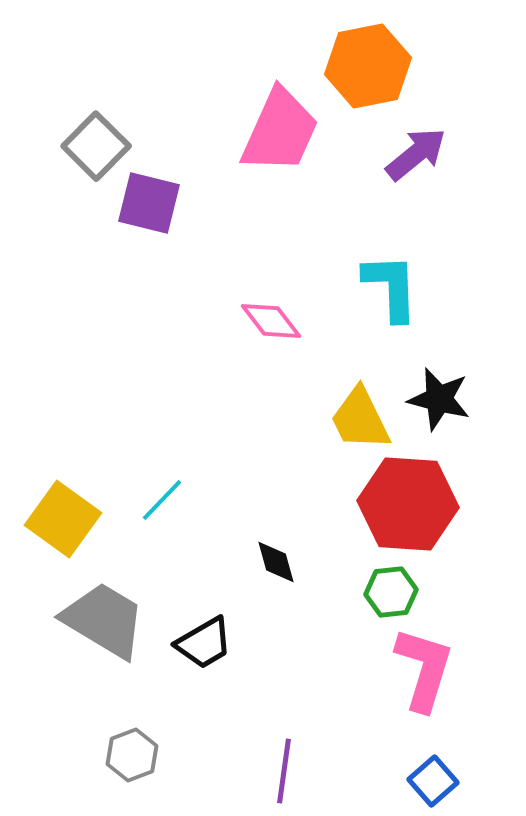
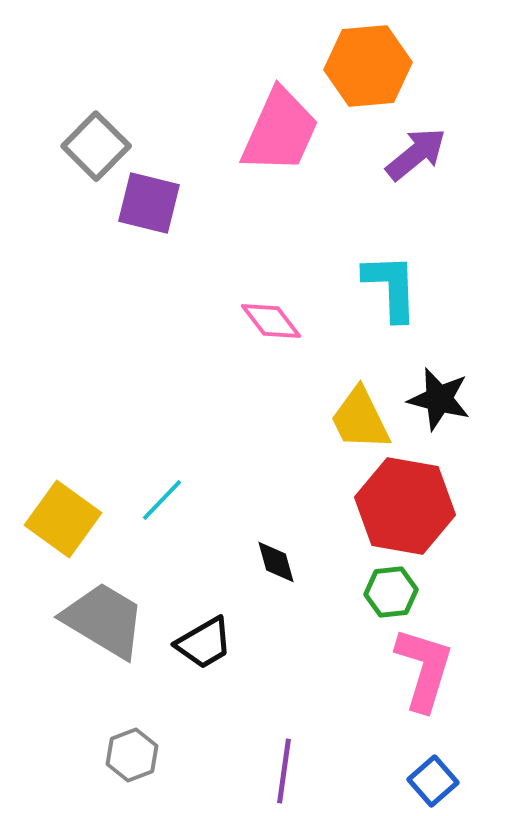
orange hexagon: rotated 6 degrees clockwise
red hexagon: moved 3 px left, 2 px down; rotated 6 degrees clockwise
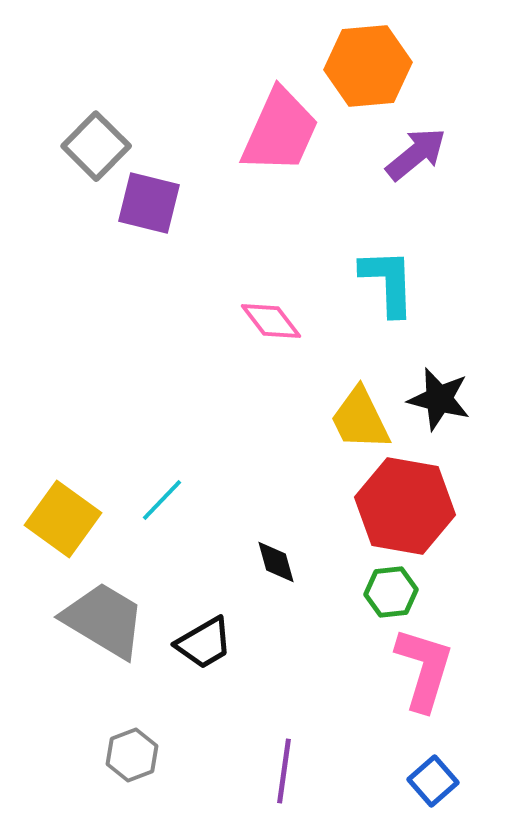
cyan L-shape: moved 3 px left, 5 px up
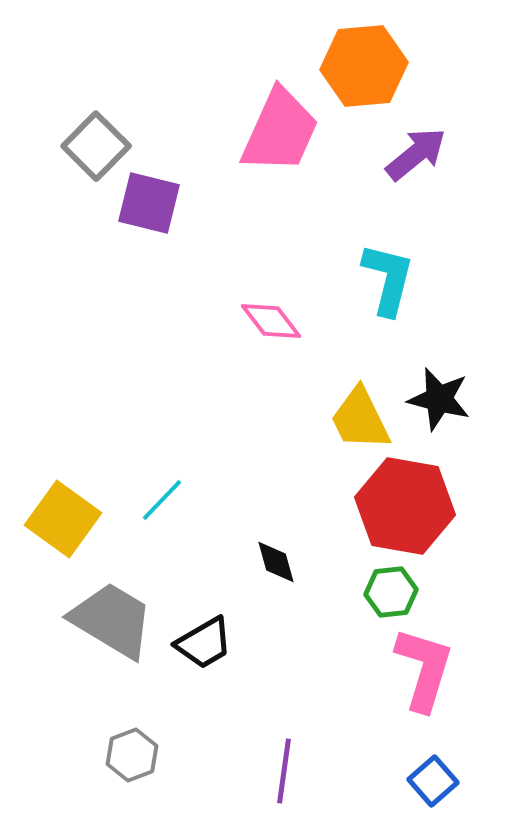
orange hexagon: moved 4 px left
cyan L-shape: moved 3 px up; rotated 16 degrees clockwise
gray trapezoid: moved 8 px right
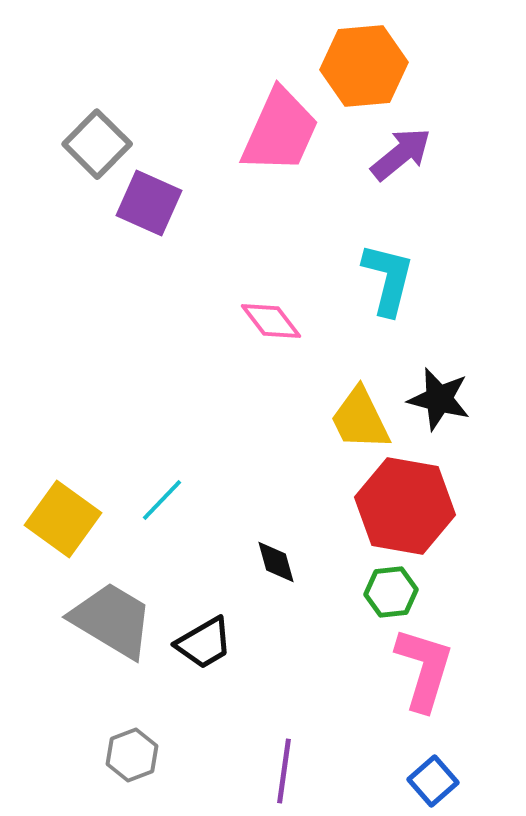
gray square: moved 1 px right, 2 px up
purple arrow: moved 15 px left
purple square: rotated 10 degrees clockwise
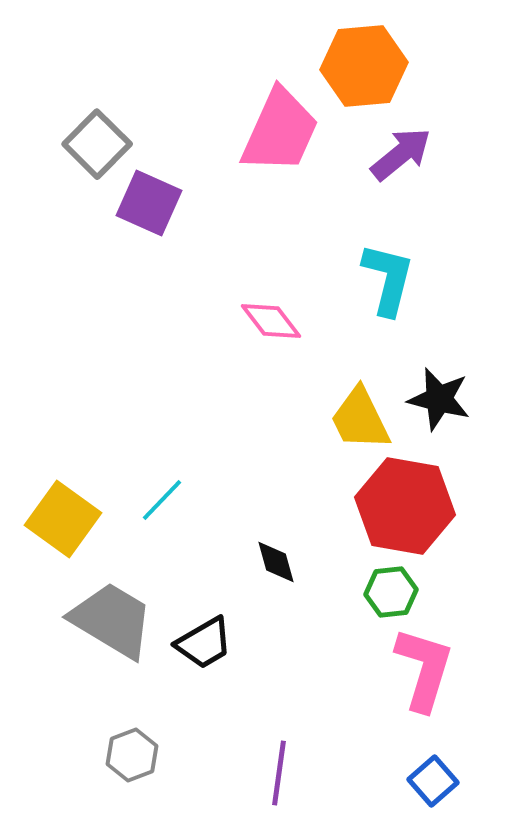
purple line: moved 5 px left, 2 px down
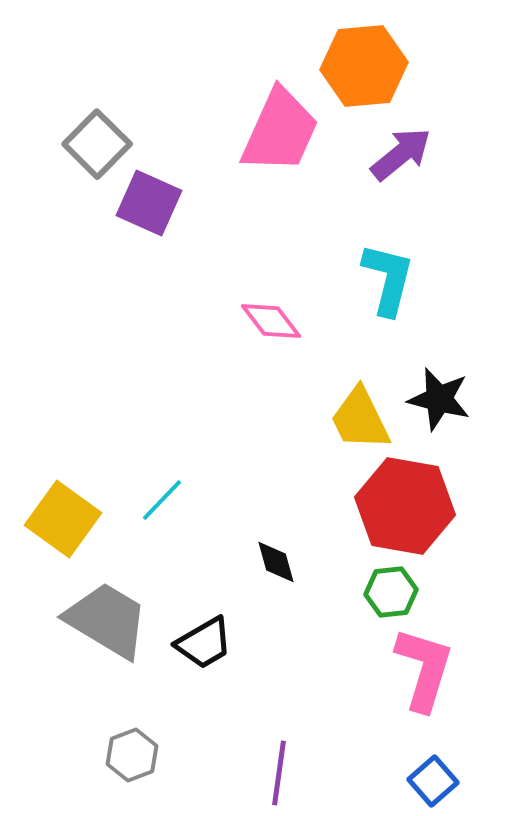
gray trapezoid: moved 5 px left
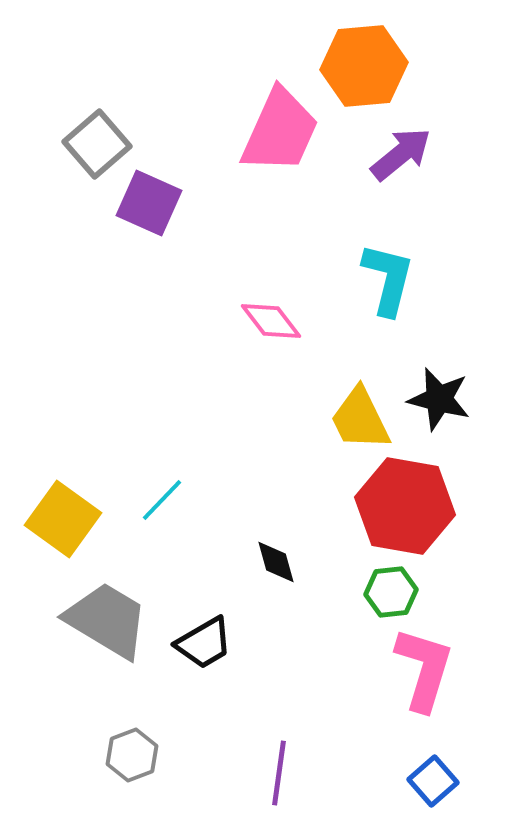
gray square: rotated 4 degrees clockwise
